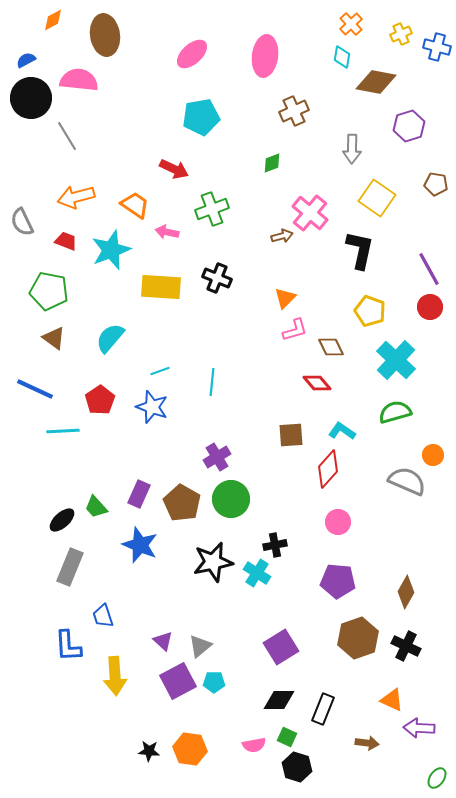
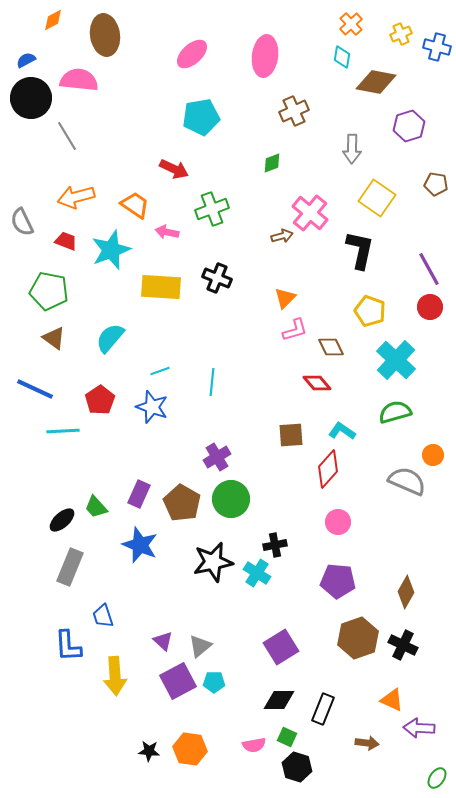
black cross at (406, 646): moved 3 px left, 1 px up
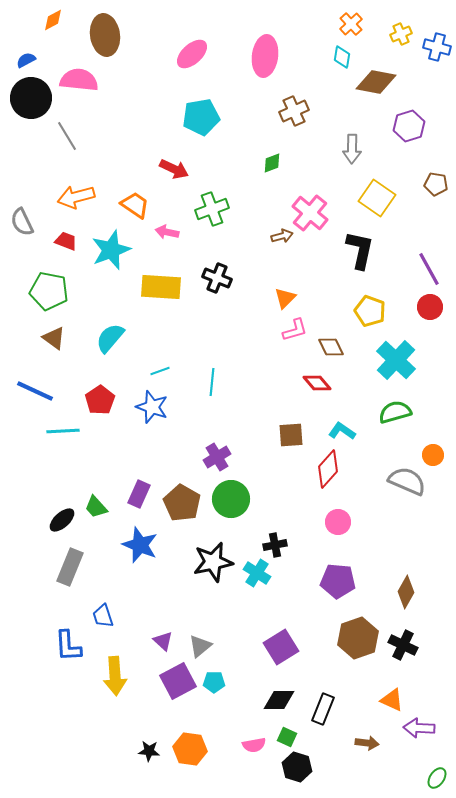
blue line at (35, 389): moved 2 px down
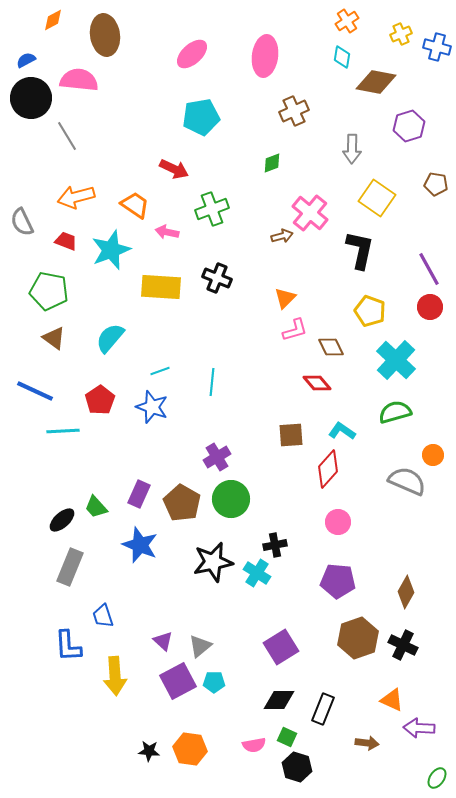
orange cross at (351, 24): moved 4 px left, 3 px up; rotated 10 degrees clockwise
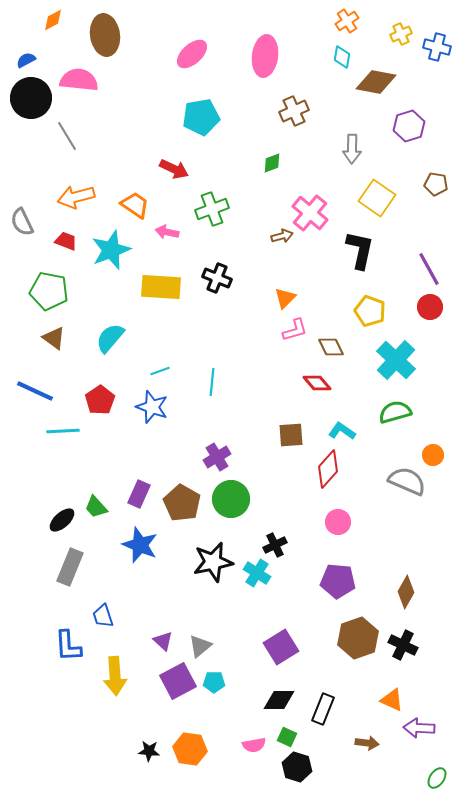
black cross at (275, 545): rotated 15 degrees counterclockwise
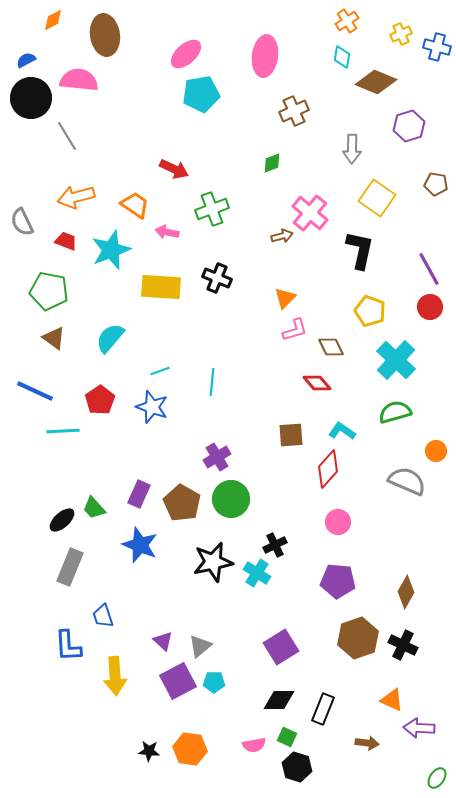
pink ellipse at (192, 54): moved 6 px left
brown diamond at (376, 82): rotated 12 degrees clockwise
cyan pentagon at (201, 117): moved 23 px up
orange circle at (433, 455): moved 3 px right, 4 px up
green trapezoid at (96, 507): moved 2 px left, 1 px down
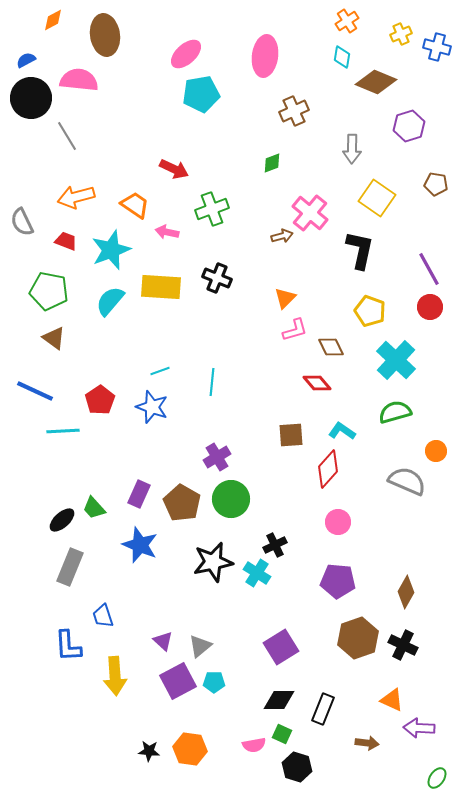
cyan semicircle at (110, 338): moved 37 px up
green square at (287, 737): moved 5 px left, 3 px up
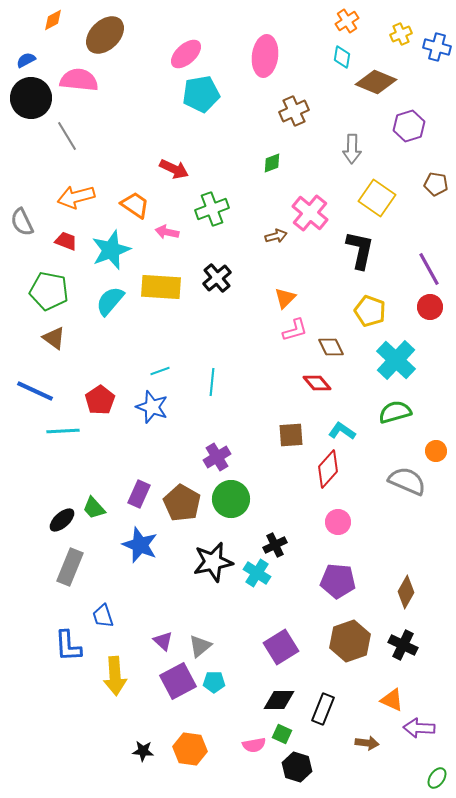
brown ellipse at (105, 35): rotated 54 degrees clockwise
brown arrow at (282, 236): moved 6 px left
black cross at (217, 278): rotated 28 degrees clockwise
brown hexagon at (358, 638): moved 8 px left, 3 px down
black star at (149, 751): moved 6 px left
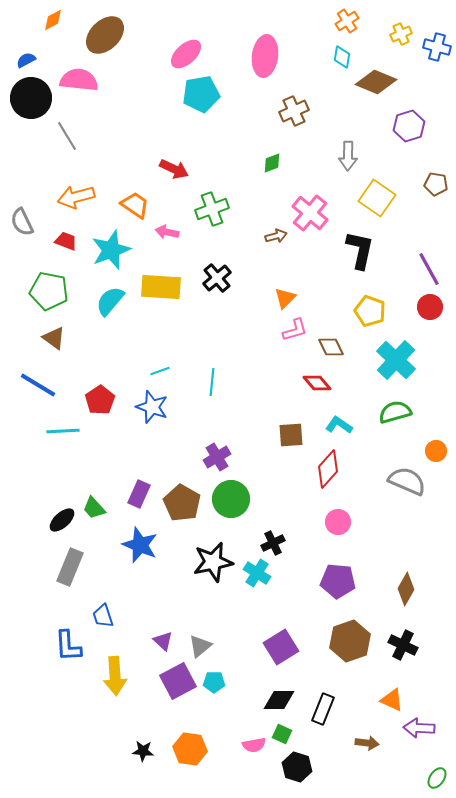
gray arrow at (352, 149): moved 4 px left, 7 px down
blue line at (35, 391): moved 3 px right, 6 px up; rotated 6 degrees clockwise
cyan L-shape at (342, 431): moved 3 px left, 6 px up
black cross at (275, 545): moved 2 px left, 2 px up
brown diamond at (406, 592): moved 3 px up
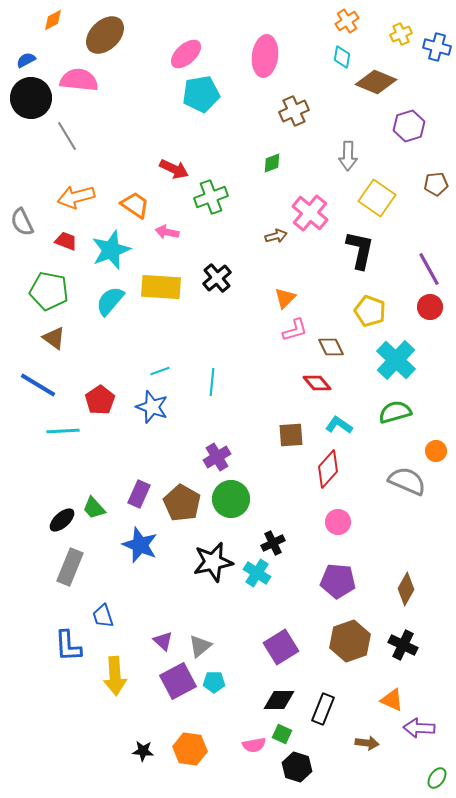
brown pentagon at (436, 184): rotated 15 degrees counterclockwise
green cross at (212, 209): moved 1 px left, 12 px up
